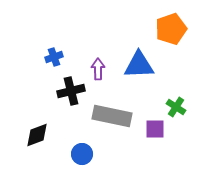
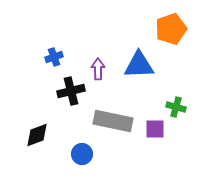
green cross: rotated 18 degrees counterclockwise
gray rectangle: moved 1 px right, 5 px down
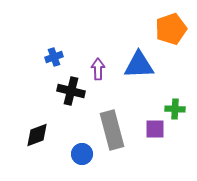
black cross: rotated 28 degrees clockwise
green cross: moved 1 px left, 2 px down; rotated 12 degrees counterclockwise
gray rectangle: moved 1 px left, 9 px down; rotated 63 degrees clockwise
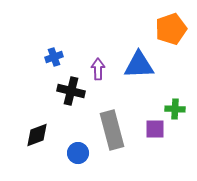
blue circle: moved 4 px left, 1 px up
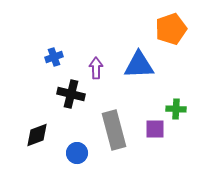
purple arrow: moved 2 px left, 1 px up
black cross: moved 3 px down
green cross: moved 1 px right
gray rectangle: moved 2 px right
blue circle: moved 1 px left
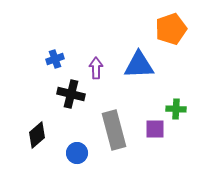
blue cross: moved 1 px right, 2 px down
black diamond: rotated 20 degrees counterclockwise
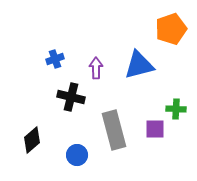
blue triangle: rotated 12 degrees counterclockwise
black cross: moved 3 px down
black diamond: moved 5 px left, 5 px down
blue circle: moved 2 px down
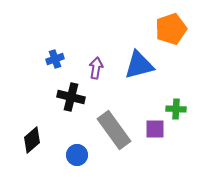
purple arrow: rotated 10 degrees clockwise
gray rectangle: rotated 21 degrees counterclockwise
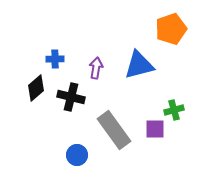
blue cross: rotated 18 degrees clockwise
green cross: moved 2 px left, 1 px down; rotated 18 degrees counterclockwise
black diamond: moved 4 px right, 52 px up
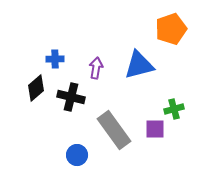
green cross: moved 1 px up
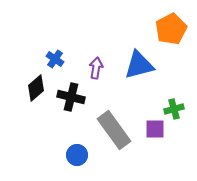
orange pentagon: rotated 8 degrees counterclockwise
blue cross: rotated 36 degrees clockwise
